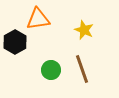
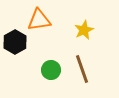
orange triangle: moved 1 px right, 1 px down
yellow star: rotated 24 degrees clockwise
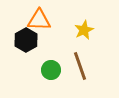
orange triangle: rotated 10 degrees clockwise
black hexagon: moved 11 px right, 2 px up
brown line: moved 2 px left, 3 px up
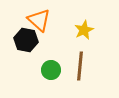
orange triangle: rotated 40 degrees clockwise
black hexagon: rotated 20 degrees counterclockwise
brown line: rotated 24 degrees clockwise
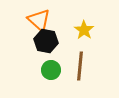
yellow star: rotated 12 degrees counterclockwise
black hexagon: moved 20 px right, 1 px down
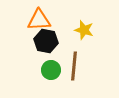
orange triangle: rotated 45 degrees counterclockwise
yellow star: rotated 18 degrees counterclockwise
brown line: moved 6 px left
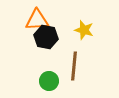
orange triangle: moved 2 px left
black hexagon: moved 4 px up
green circle: moved 2 px left, 11 px down
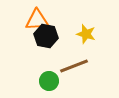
yellow star: moved 2 px right, 4 px down
black hexagon: moved 1 px up
brown line: rotated 64 degrees clockwise
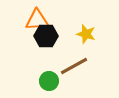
black hexagon: rotated 10 degrees counterclockwise
brown line: rotated 8 degrees counterclockwise
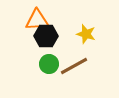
green circle: moved 17 px up
